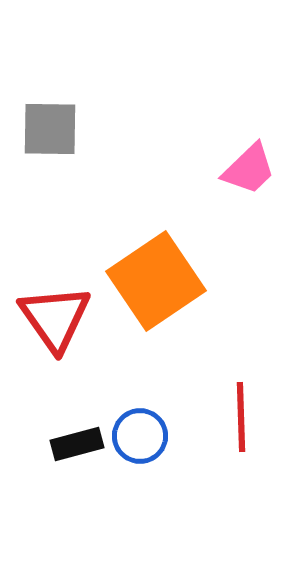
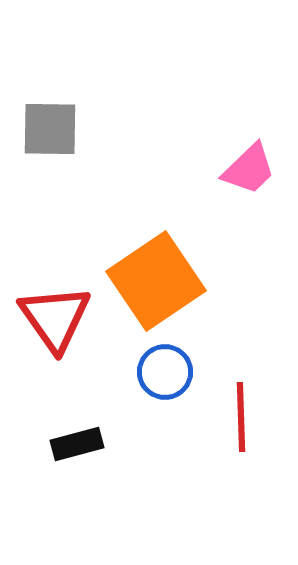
blue circle: moved 25 px right, 64 px up
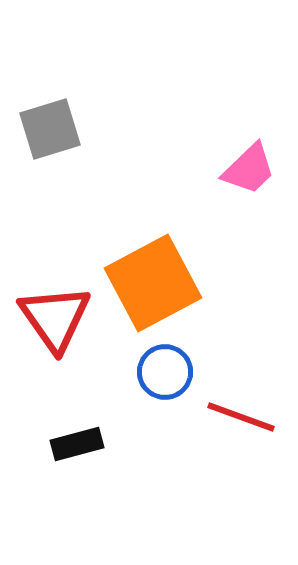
gray square: rotated 18 degrees counterclockwise
orange square: moved 3 px left, 2 px down; rotated 6 degrees clockwise
red line: rotated 68 degrees counterclockwise
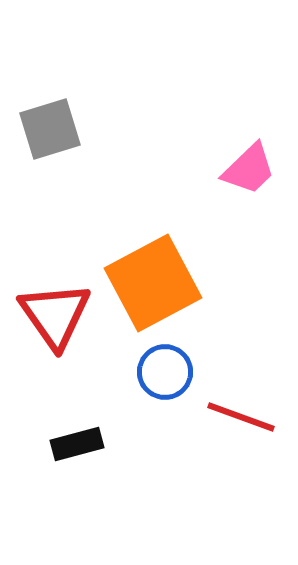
red triangle: moved 3 px up
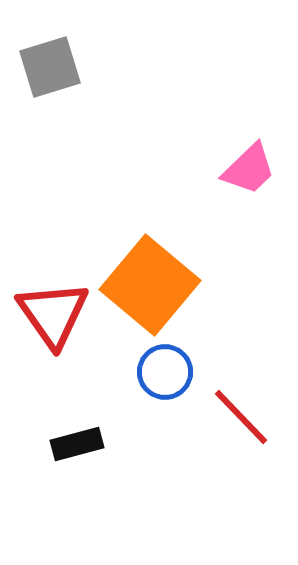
gray square: moved 62 px up
orange square: moved 3 px left, 2 px down; rotated 22 degrees counterclockwise
red triangle: moved 2 px left, 1 px up
red line: rotated 26 degrees clockwise
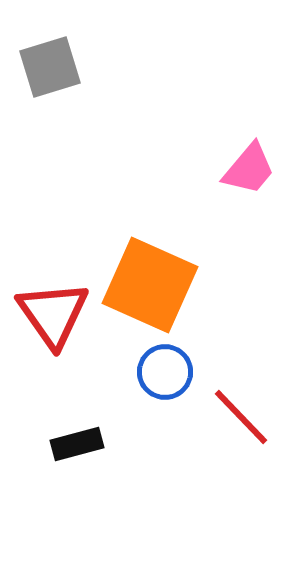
pink trapezoid: rotated 6 degrees counterclockwise
orange square: rotated 16 degrees counterclockwise
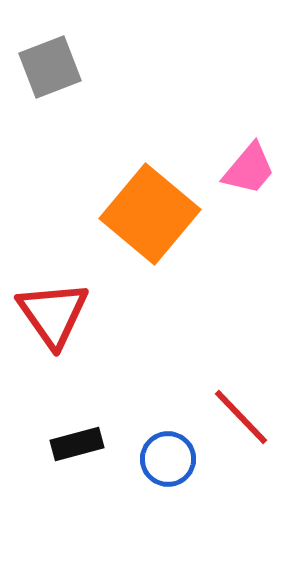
gray square: rotated 4 degrees counterclockwise
orange square: moved 71 px up; rotated 16 degrees clockwise
blue circle: moved 3 px right, 87 px down
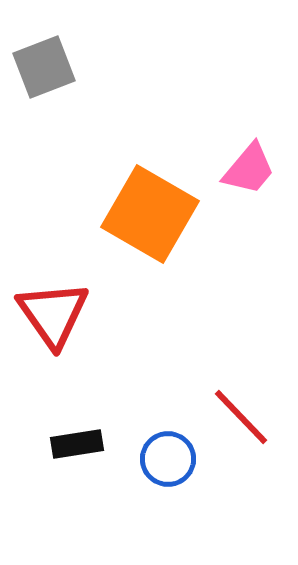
gray square: moved 6 px left
orange square: rotated 10 degrees counterclockwise
black rectangle: rotated 6 degrees clockwise
